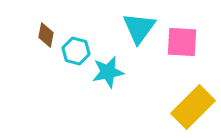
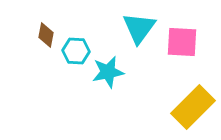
cyan hexagon: rotated 12 degrees counterclockwise
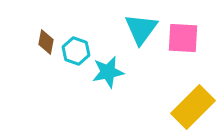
cyan triangle: moved 2 px right, 1 px down
brown diamond: moved 7 px down
pink square: moved 1 px right, 4 px up
cyan hexagon: rotated 16 degrees clockwise
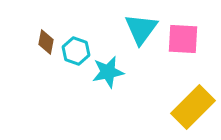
pink square: moved 1 px down
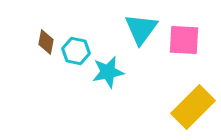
pink square: moved 1 px right, 1 px down
cyan hexagon: rotated 8 degrees counterclockwise
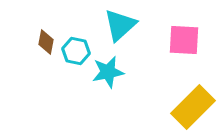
cyan triangle: moved 21 px left, 4 px up; rotated 12 degrees clockwise
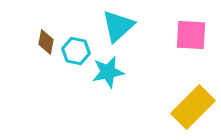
cyan triangle: moved 2 px left, 1 px down
pink square: moved 7 px right, 5 px up
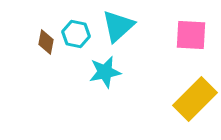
cyan hexagon: moved 17 px up
cyan star: moved 3 px left
yellow rectangle: moved 2 px right, 8 px up
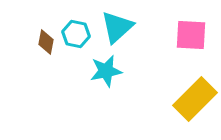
cyan triangle: moved 1 px left, 1 px down
cyan star: moved 1 px right, 1 px up
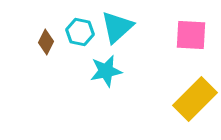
cyan hexagon: moved 4 px right, 2 px up
brown diamond: rotated 15 degrees clockwise
